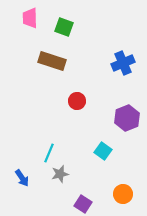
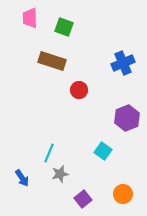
red circle: moved 2 px right, 11 px up
purple square: moved 5 px up; rotated 18 degrees clockwise
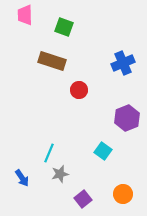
pink trapezoid: moved 5 px left, 3 px up
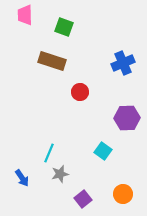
red circle: moved 1 px right, 2 px down
purple hexagon: rotated 20 degrees clockwise
